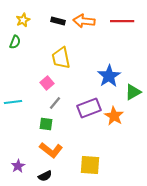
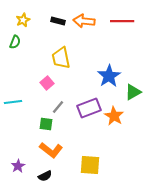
gray line: moved 3 px right, 4 px down
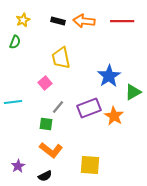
pink square: moved 2 px left
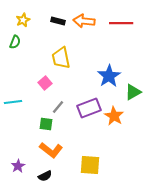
red line: moved 1 px left, 2 px down
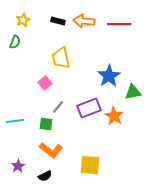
red line: moved 2 px left, 1 px down
green triangle: rotated 18 degrees clockwise
cyan line: moved 2 px right, 19 px down
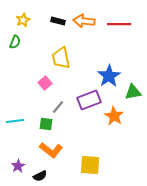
purple rectangle: moved 8 px up
black semicircle: moved 5 px left
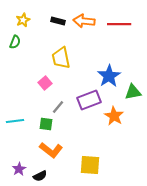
purple star: moved 1 px right, 3 px down
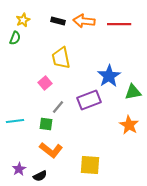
green semicircle: moved 4 px up
orange star: moved 15 px right, 9 px down
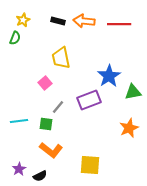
cyan line: moved 4 px right
orange star: moved 3 px down; rotated 18 degrees clockwise
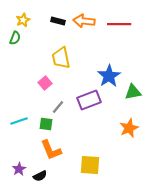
cyan line: rotated 12 degrees counterclockwise
orange L-shape: rotated 30 degrees clockwise
